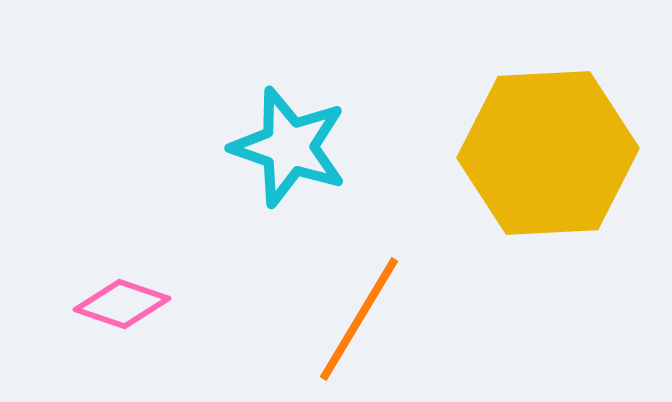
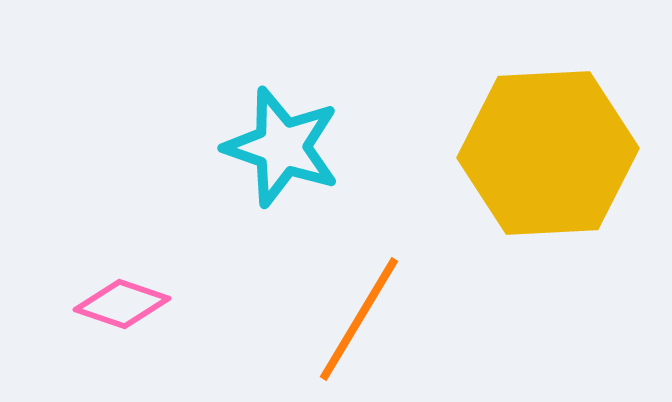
cyan star: moved 7 px left
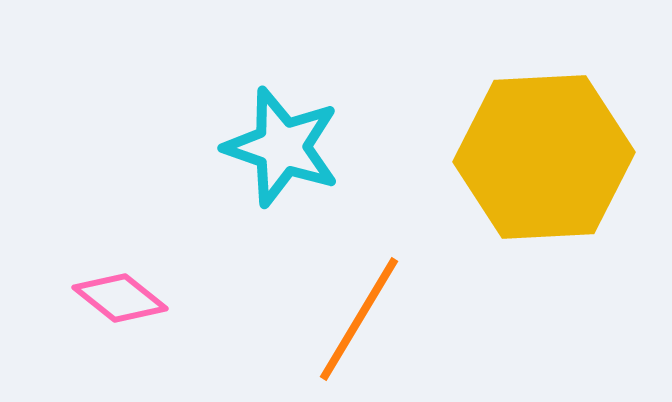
yellow hexagon: moved 4 px left, 4 px down
pink diamond: moved 2 px left, 6 px up; rotated 20 degrees clockwise
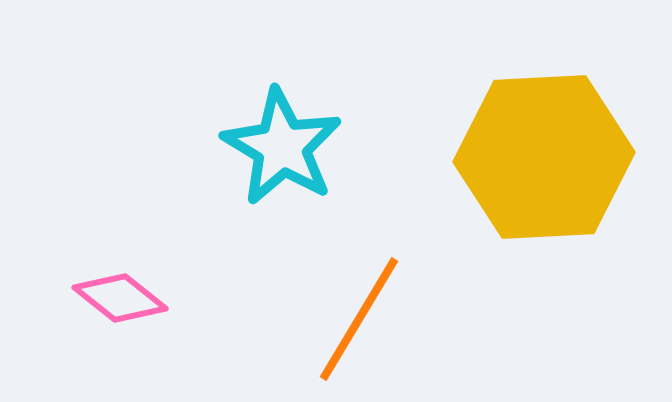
cyan star: rotated 12 degrees clockwise
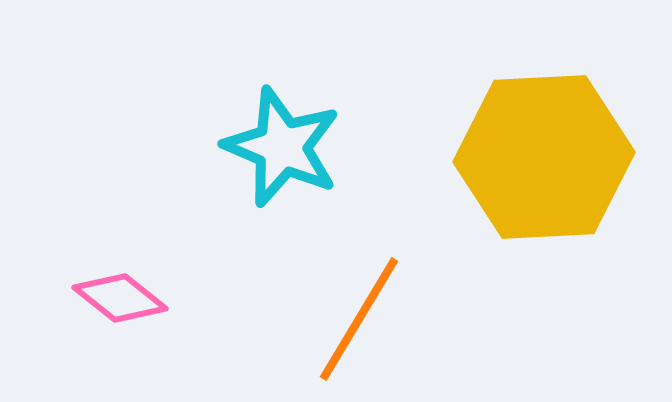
cyan star: rotated 8 degrees counterclockwise
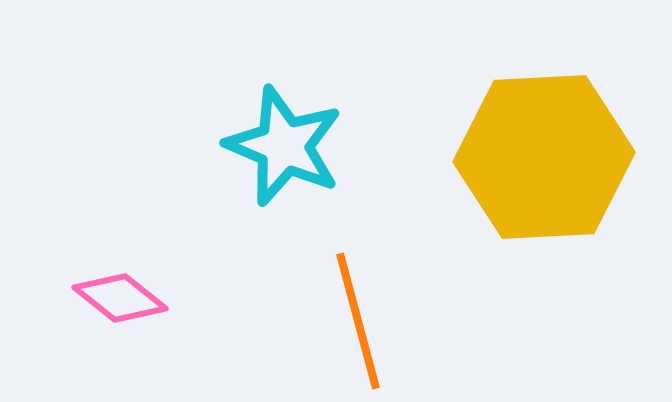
cyan star: moved 2 px right, 1 px up
orange line: moved 1 px left, 2 px down; rotated 46 degrees counterclockwise
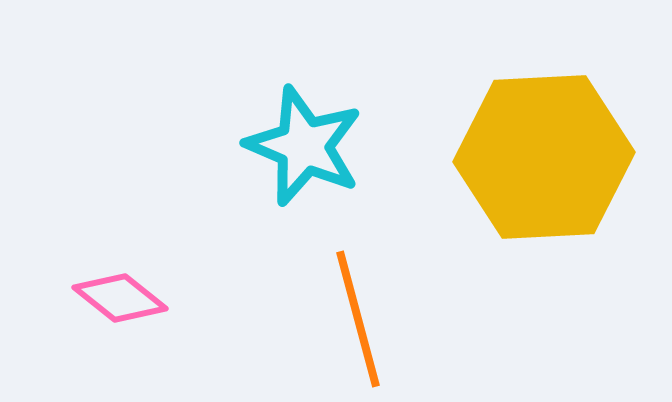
cyan star: moved 20 px right
orange line: moved 2 px up
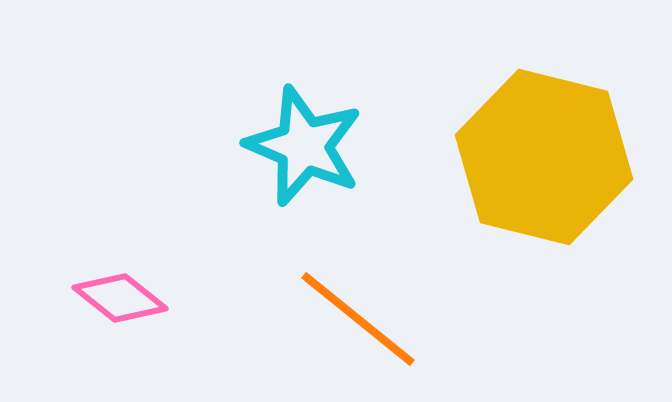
yellow hexagon: rotated 17 degrees clockwise
orange line: rotated 36 degrees counterclockwise
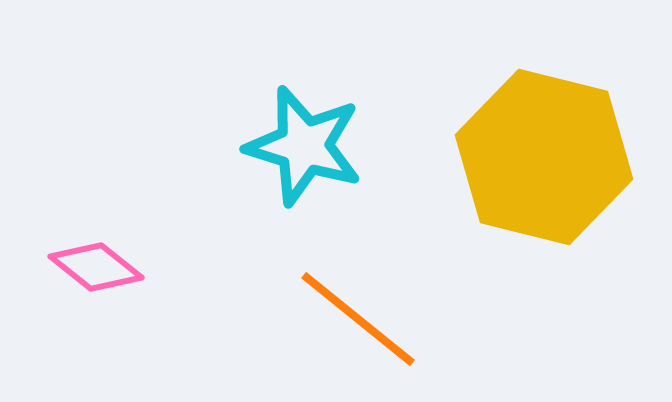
cyan star: rotated 6 degrees counterclockwise
pink diamond: moved 24 px left, 31 px up
